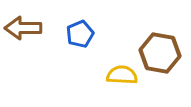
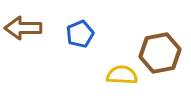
brown hexagon: rotated 21 degrees counterclockwise
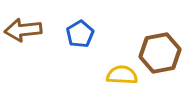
brown arrow: moved 2 px down; rotated 6 degrees counterclockwise
blue pentagon: rotated 8 degrees counterclockwise
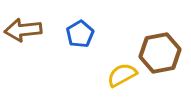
yellow semicircle: rotated 32 degrees counterclockwise
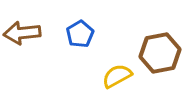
brown arrow: moved 1 px left, 3 px down
yellow semicircle: moved 5 px left, 1 px down
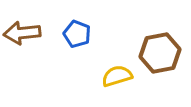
blue pentagon: moved 3 px left; rotated 20 degrees counterclockwise
yellow semicircle: rotated 12 degrees clockwise
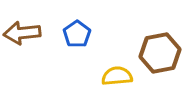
blue pentagon: rotated 16 degrees clockwise
yellow semicircle: rotated 12 degrees clockwise
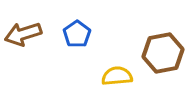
brown arrow: moved 1 px right, 1 px down; rotated 12 degrees counterclockwise
brown hexagon: moved 3 px right
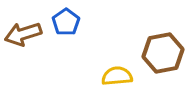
blue pentagon: moved 11 px left, 12 px up
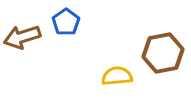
brown arrow: moved 1 px left, 3 px down
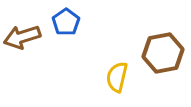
yellow semicircle: moved 1 px down; rotated 72 degrees counterclockwise
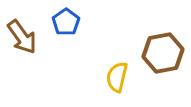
brown arrow: rotated 108 degrees counterclockwise
